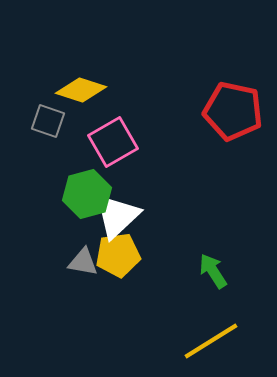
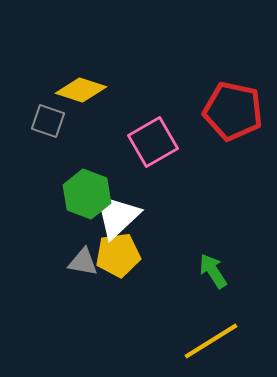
pink square: moved 40 px right
green hexagon: rotated 24 degrees counterclockwise
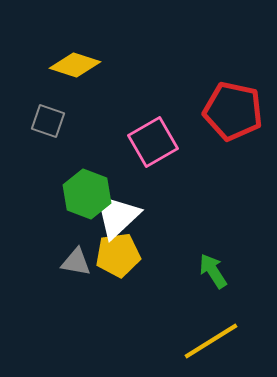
yellow diamond: moved 6 px left, 25 px up
gray triangle: moved 7 px left
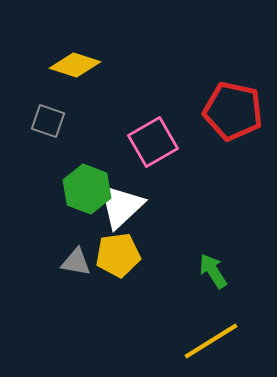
green hexagon: moved 5 px up
white triangle: moved 4 px right, 10 px up
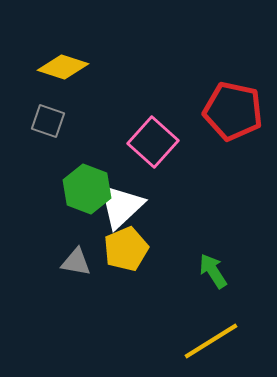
yellow diamond: moved 12 px left, 2 px down
pink square: rotated 18 degrees counterclockwise
yellow pentagon: moved 8 px right, 6 px up; rotated 15 degrees counterclockwise
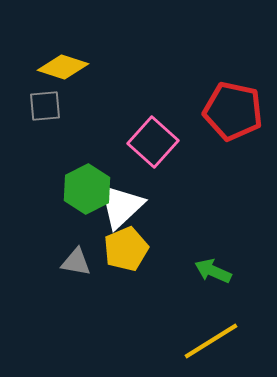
gray square: moved 3 px left, 15 px up; rotated 24 degrees counterclockwise
green hexagon: rotated 12 degrees clockwise
green arrow: rotated 33 degrees counterclockwise
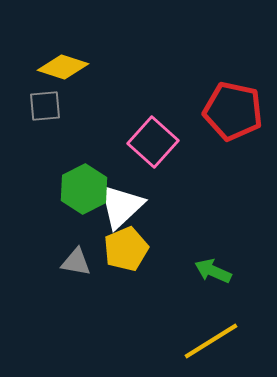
green hexagon: moved 3 px left
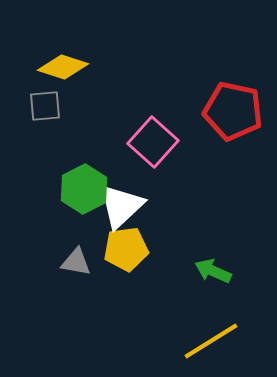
yellow pentagon: rotated 15 degrees clockwise
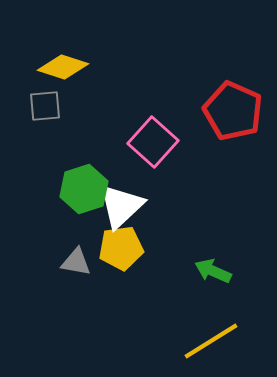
red pentagon: rotated 12 degrees clockwise
green hexagon: rotated 9 degrees clockwise
yellow pentagon: moved 5 px left, 1 px up
